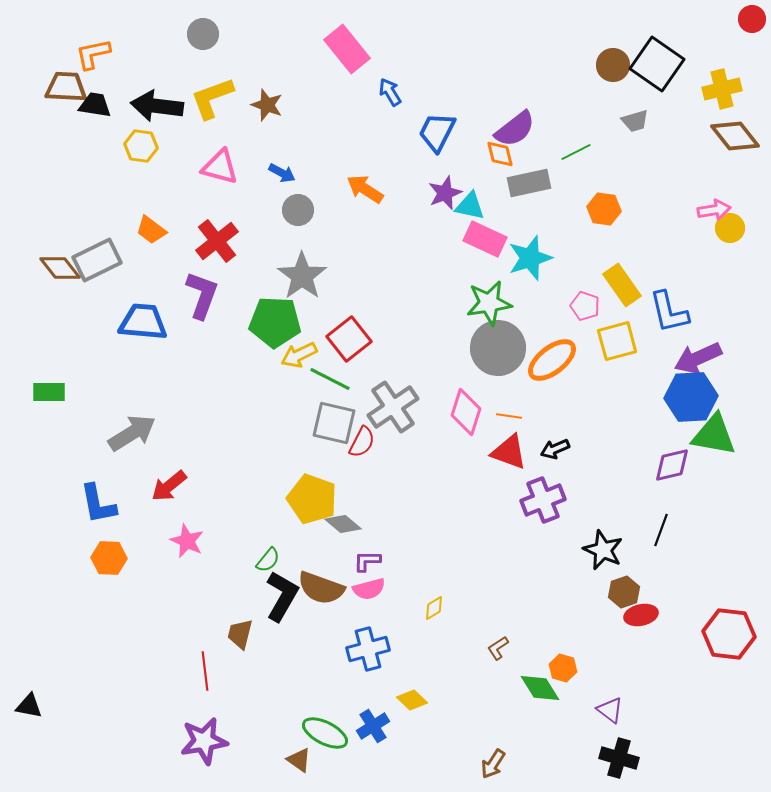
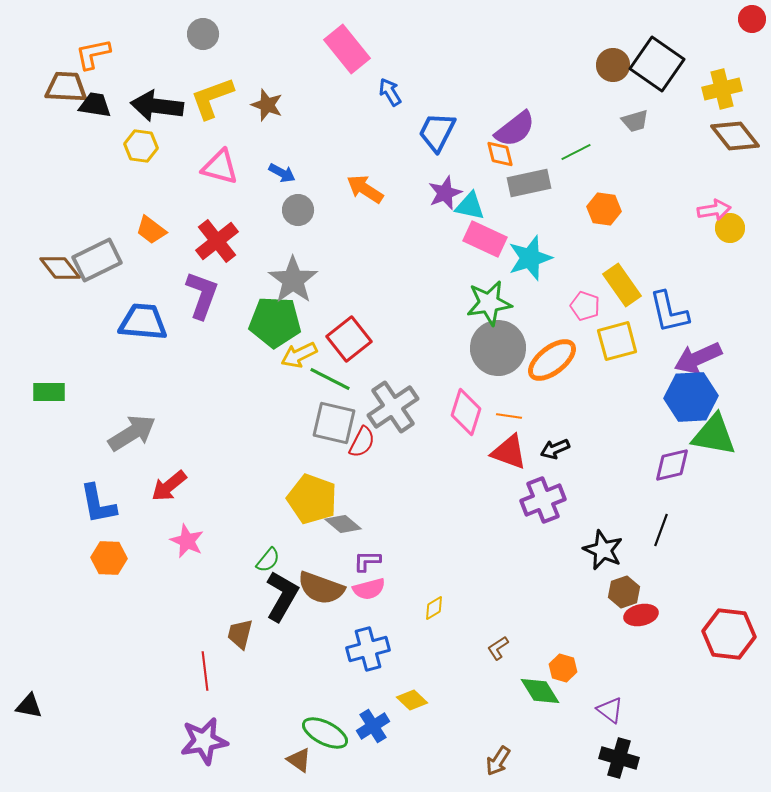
gray star at (302, 276): moved 9 px left, 4 px down
green diamond at (540, 688): moved 3 px down
brown arrow at (493, 764): moved 5 px right, 3 px up
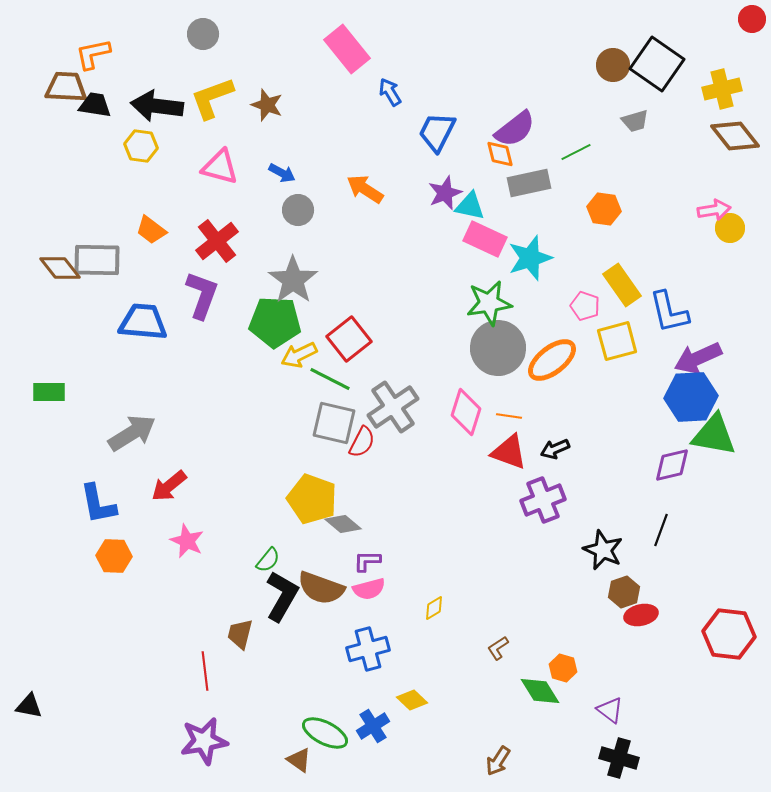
gray rectangle at (97, 260): rotated 27 degrees clockwise
orange hexagon at (109, 558): moved 5 px right, 2 px up
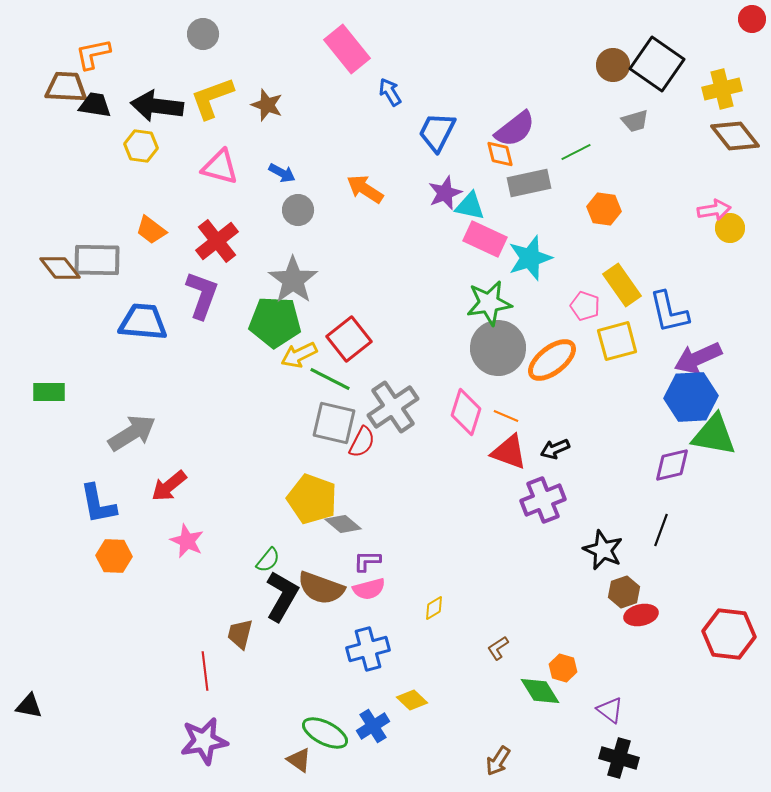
orange line at (509, 416): moved 3 px left; rotated 15 degrees clockwise
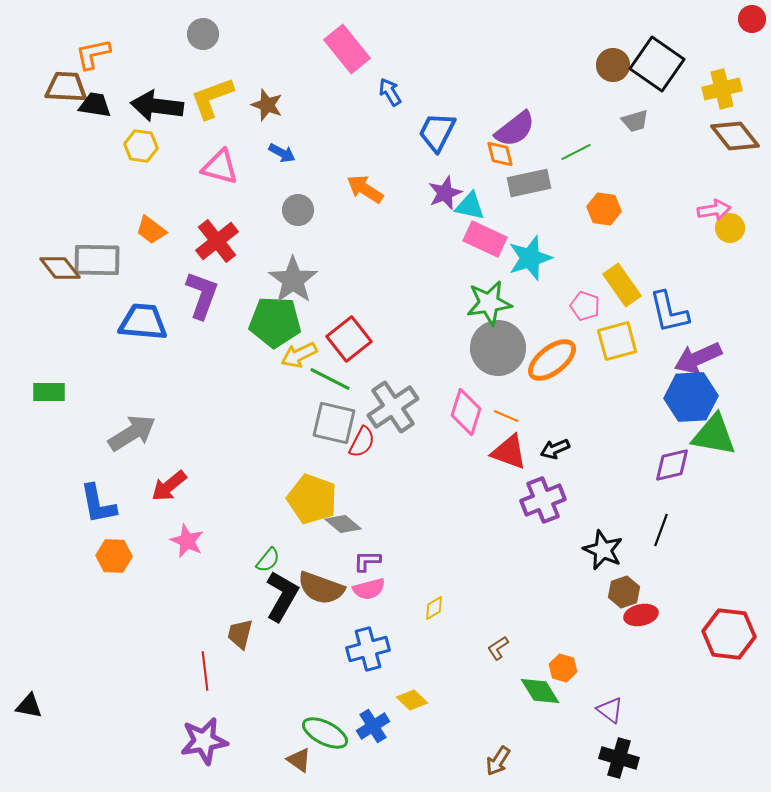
blue arrow at (282, 173): moved 20 px up
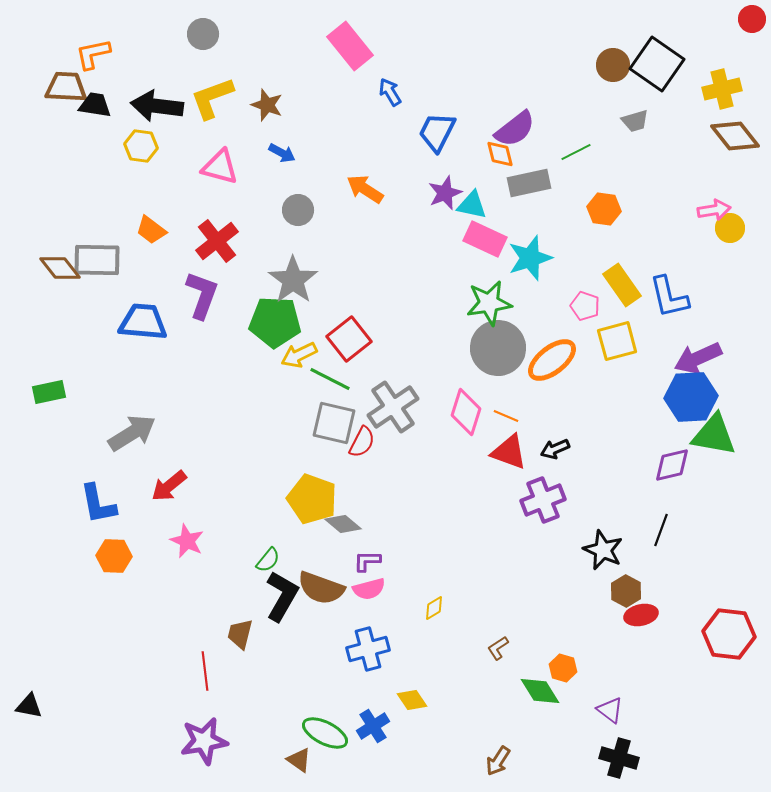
pink rectangle at (347, 49): moved 3 px right, 3 px up
cyan triangle at (470, 206): moved 2 px right, 1 px up
blue L-shape at (669, 312): moved 15 px up
green rectangle at (49, 392): rotated 12 degrees counterclockwise
brown hexagon at (624, 592): moved 2 px right, 1 px up; rotated 12 degrees counterclockwise
yellow diamond at (412, 700): rotated 12 degrees clockwise
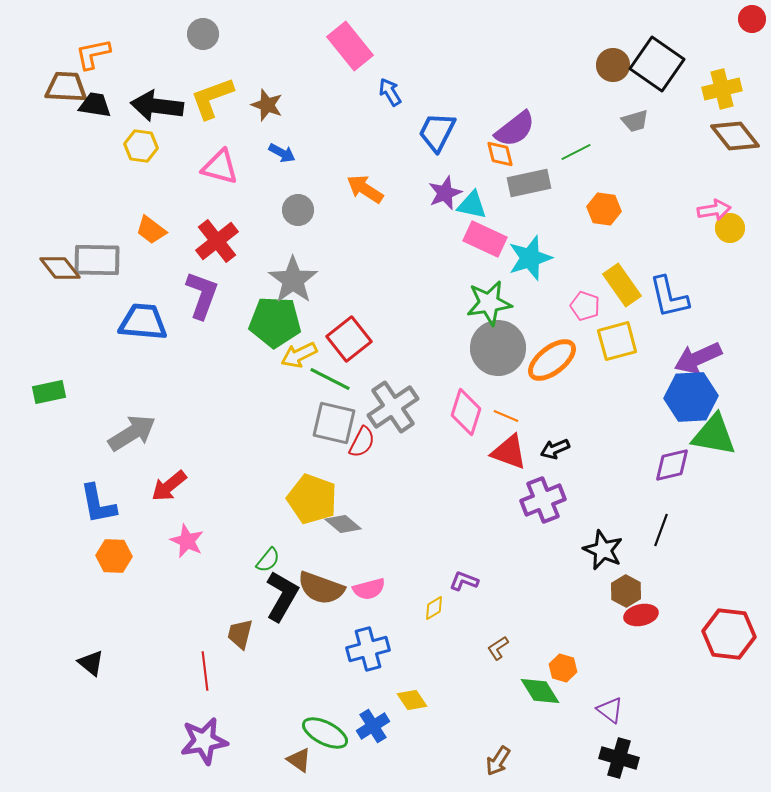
purple L-shape at (367, 561): moved 97 px right, 20 px down; rotated 20 degrees clockwise
black triangle at (29, 706): moved 62 px right, 43 px up; rotated 28 degrees clockwise
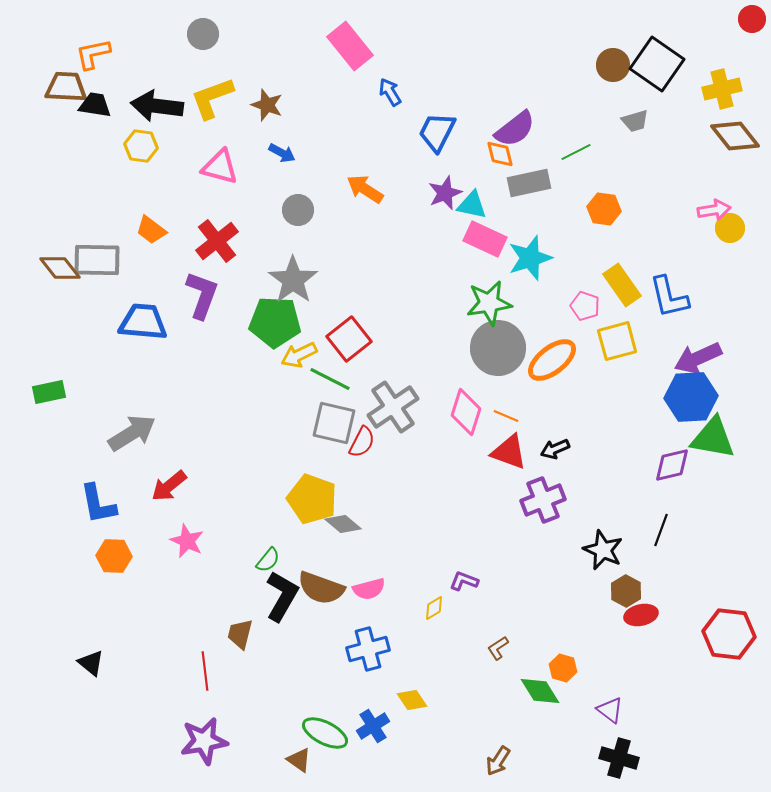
green triangle at (714, 435): moved 1 px left, 3 px down
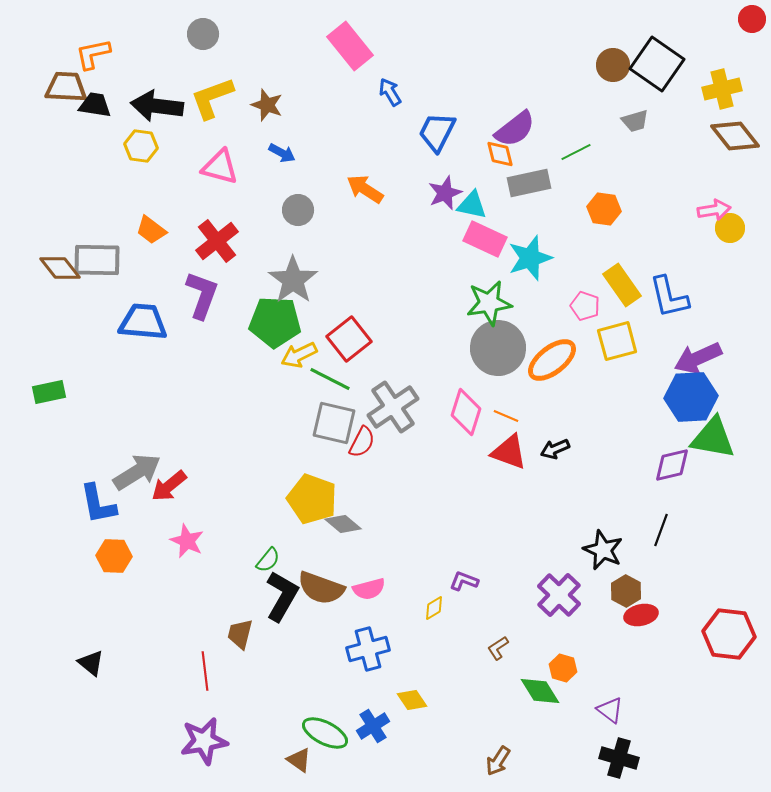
gray arrow at (132, 433): moved 5 px right, 39 px down
purple cross at (543, 500): moved 16 px right, 95 px down; rotated 24 degrees counterclockwise
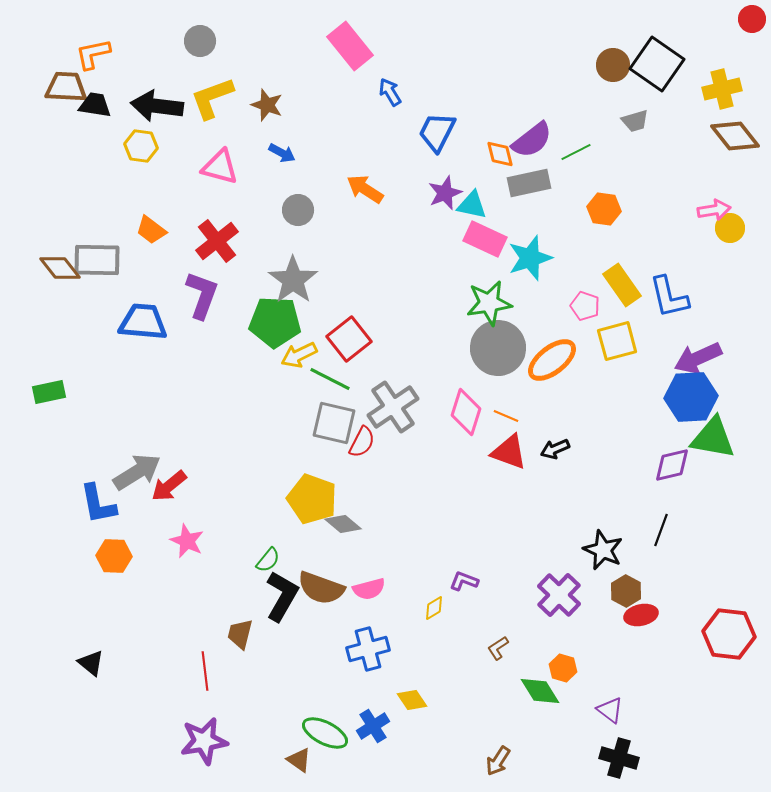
gray circle at (203, 34): moved 3 px left, 7 px down
purple semicircle at (515, 129): moved 17 px right, 11 px down
